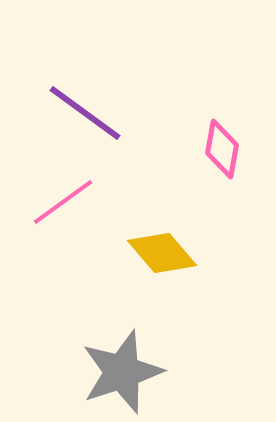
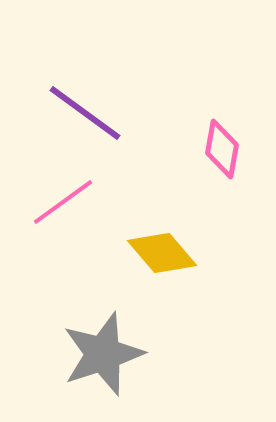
gray star: moved 19 px left, 18 px up
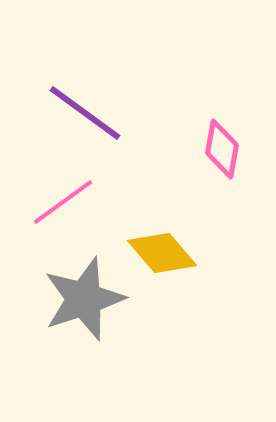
gray star: moved 19 px left, 55 px up
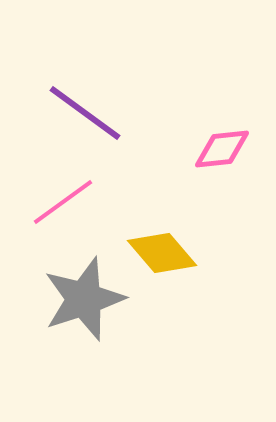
pink diamond: rotated 74 degrees clockwise
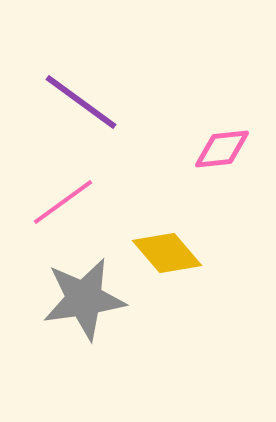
purple line: moved 4 px left, 11 px up
yellow diamond: moved 5 px right
gray star: rotated 10 degrees clockwise
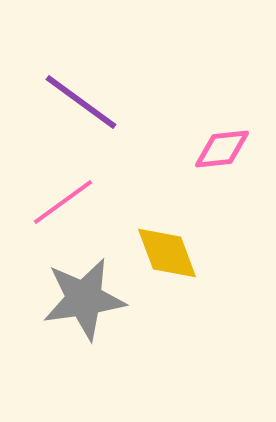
yellow diamond: rotated 20 degrees clockwise
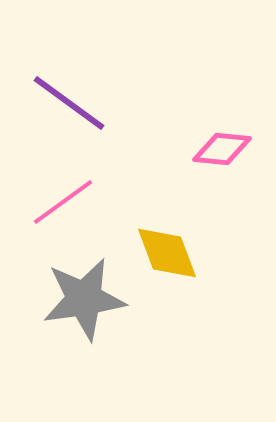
purple line: moved 12 px left, 1 px down
pink diamond: rotated 12 degrees clockwise
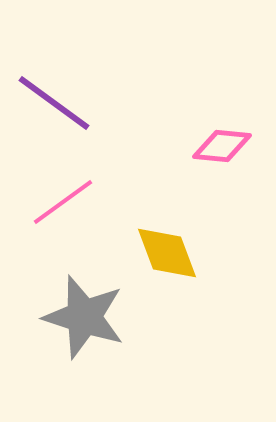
purple line: moved 15 px left
pink diamond: moved 3 px up
gray star: moved 18 px down; rotated 26 degrees clockwise
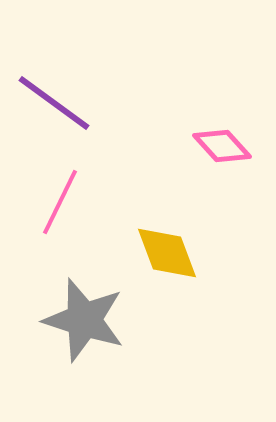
pink diamond: rotated 42 degrees clockwise
pink line: moved 3 px left; rotated 28 degrees counterclockwise
gray star: moved 3 px down
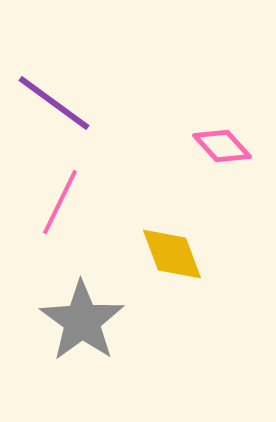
yellow diamond: moved 5 px right, 1 px down
gray star: moved 2 px left, 1 px down; rotated 18 degrees clockwise
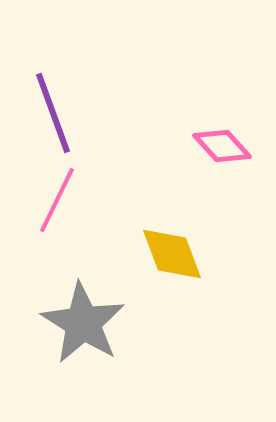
purple line: moved 1 px left, 10 px down; rotated 34 degrees clockwise
pink line: moved 3 px left, 2 px up
gray star: moved 1 px right, 2 px down; rotated 4 degrees counterclockwise
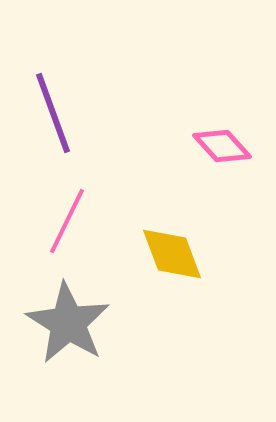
pink line: moved 10 px right, 21 px down
gray star: moved 15 px left
